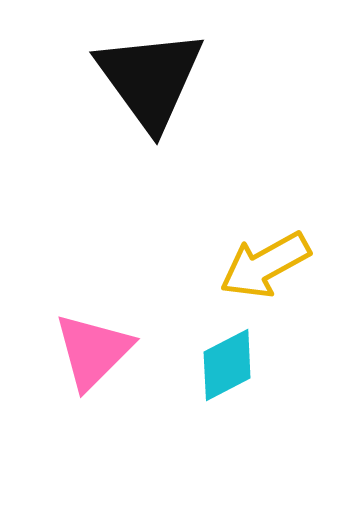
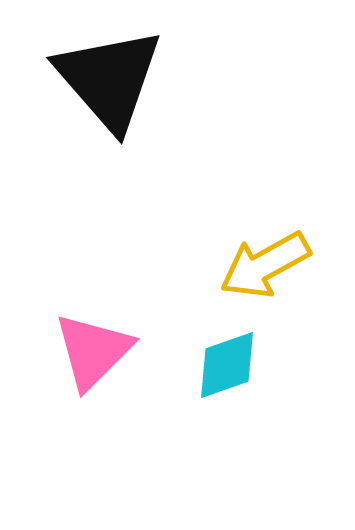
black triangle: moved 41 px left; rotated 5 degrees counterclockwise
cyan diamond: rotated 8 degrees clockwise
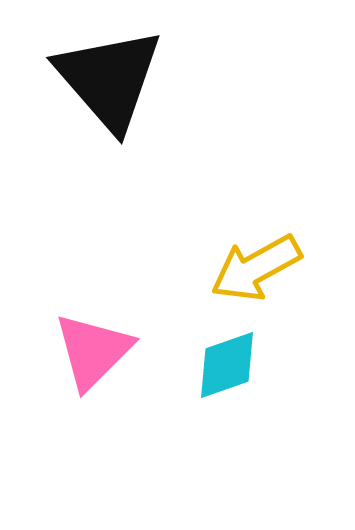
yellow arrow: moved 9 px left, 3 px down
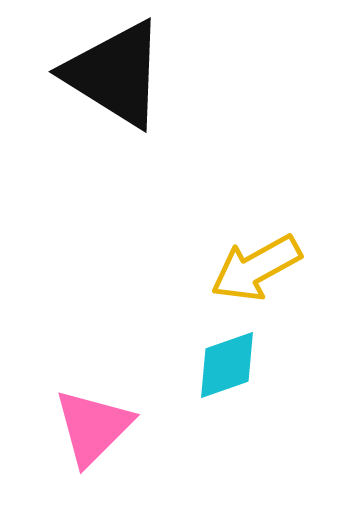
black triangle: moved 6 px right, 5 px up; rotated 17 degrees counterclockwise
pink triangle: moved 76 px down
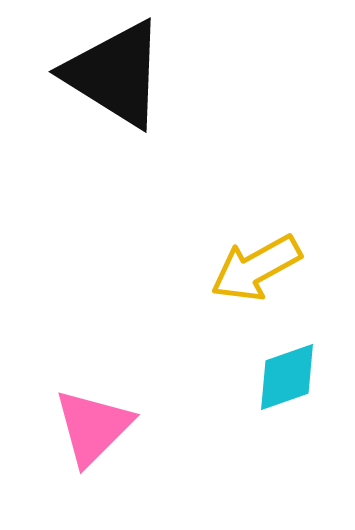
cyan diamond: moved 60 px right, 12 px down
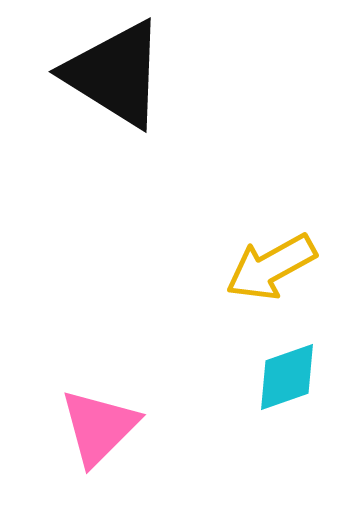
yellow arrow: moved 15 px right, 1 px up
pink triangle: moved 6 px right
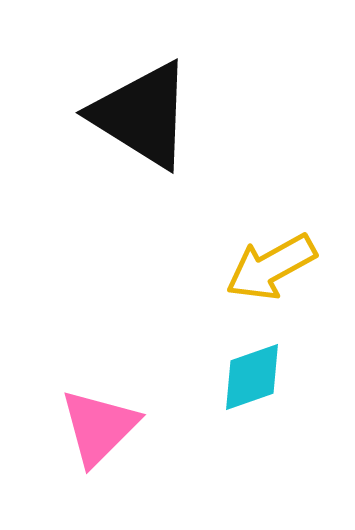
black triangle: moved 27 px right, 41 px down
cyan diamond: moved 35 px left
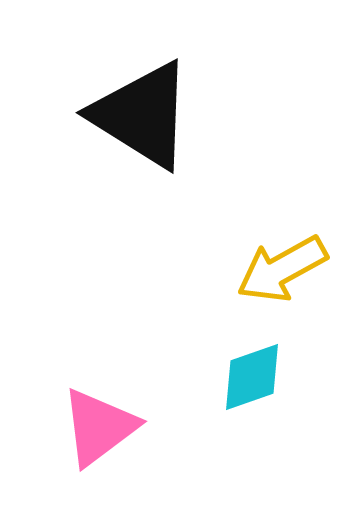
yellow arrow: moved 11 px right, 2 px down
pink triangle: rotated 8 degrees clockwise
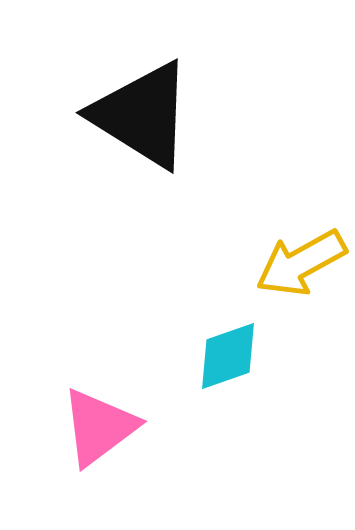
yellow arrow: moved 19 px right, 6 px up
cyan diamond: moved 24 px left, 21 px up
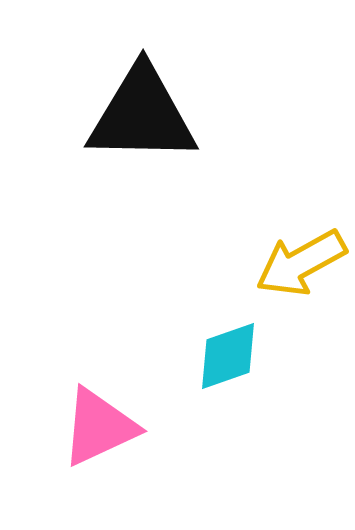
black triangle: rotated 31 degrees counterclockwise
pink triangle: rotated 12 degrees clockwise
